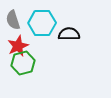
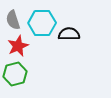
green hexagon: moved 8 px left, 11 px down
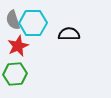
cyan hexagon: moved 9 px left
green hexagon: rotated 10 degrees clockwise
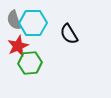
gray semicircle: moved 1 px right
black semicircle: rotated 120 degrees counterclockwise
green hexagon: moved 15 px right, 11 px up
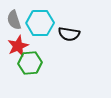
cyan hexagon: moved 7 px right
black semicircle: rotated 50 degrees counterclockwise
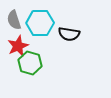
green hexagon: rotated 20 degrees clockwise
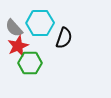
gray semicircle: moved 8 px down; rotated 24 degrees counterclockwise
black semicircle: moved 5 px left, 4 px down; rotated 80 degrees counterclockwise
green hexagon: rotated 15 degrees counterclockwise
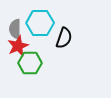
gray semicircle: moved 1 px right, 1 px down; rotated 42 degrees clockwise
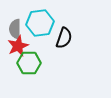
cyan hexagon: rotated 8 degrees counterclockwise
green hexagon: moved 1 px left
